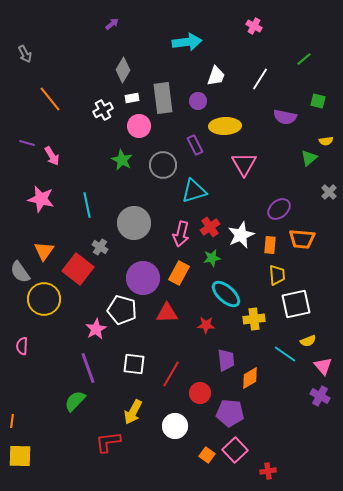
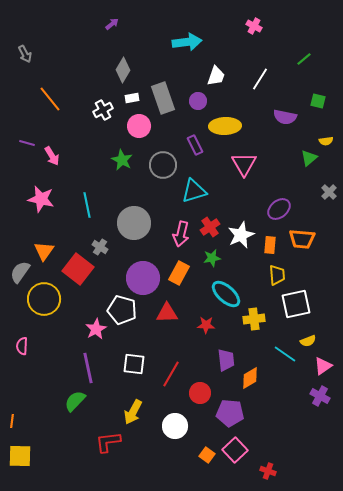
gray rectangle at (163, 98): rotated 12 degrees counterclockwise
gray semicircle at (20, 272): rotated 70 degrees clockwise
pink triangle at (323, 366): rotated 36 degrees clockwise
purple line at (88, 368): rotated 8 degrees clockwise
red cross at (268, 471): rotated 28 degrees clockwise
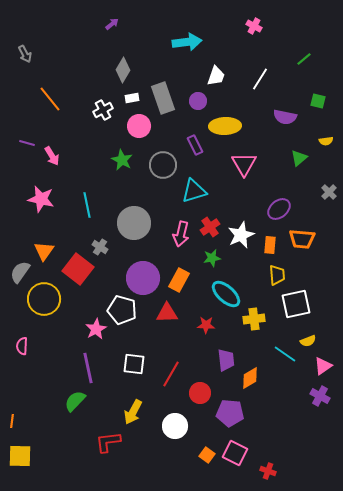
green triangle at (309, 158): moved 10 px left
orange rectangle at (179, 273): moved 7 px down
pink square at (235, 450): moved 3 px down; rotated 20 degrees counterclockwise
